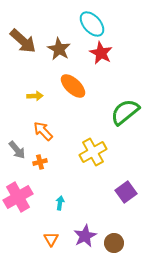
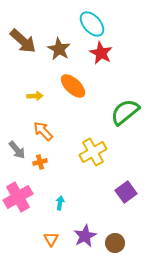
brown circle: moved 1 px right
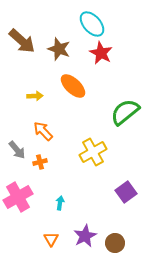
brown arrow: moved 1 px left
brown star: rotated 10 degrees counterclockwise
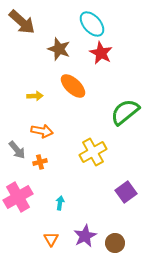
brown arrow: moved 19 px up
orange arrow: moved 1 px left; rotated 145 degrees clockwise
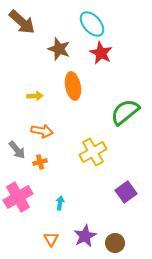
orange ellipse: rotated 36 degrees clockwise
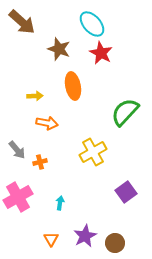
green semicircle: rotated 8 degrees counterclockwise
orange arrow: moved 5 px right, 8 px up
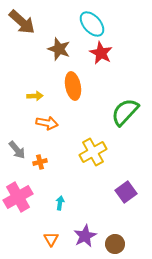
brown circle: moved 1 px down
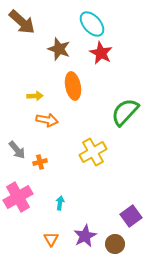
orange arrow: moved 3 px up
purple square: moved 5 px right, 24 px down
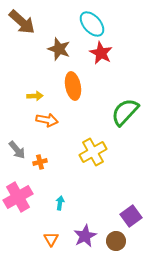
brown circle: moved 1 px right, 3 px up
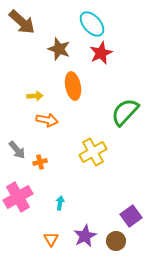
red star: rotated 20 degrees clockwise
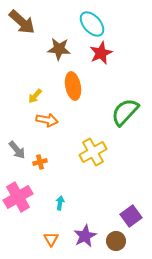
brown star: rotated 15 degrees counterclockwise
yellow arrow: rotated 133 degrees clockwise
